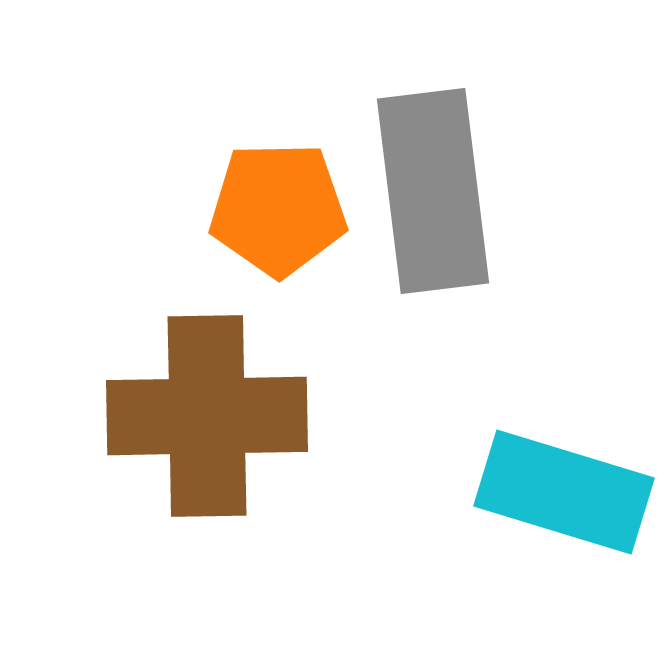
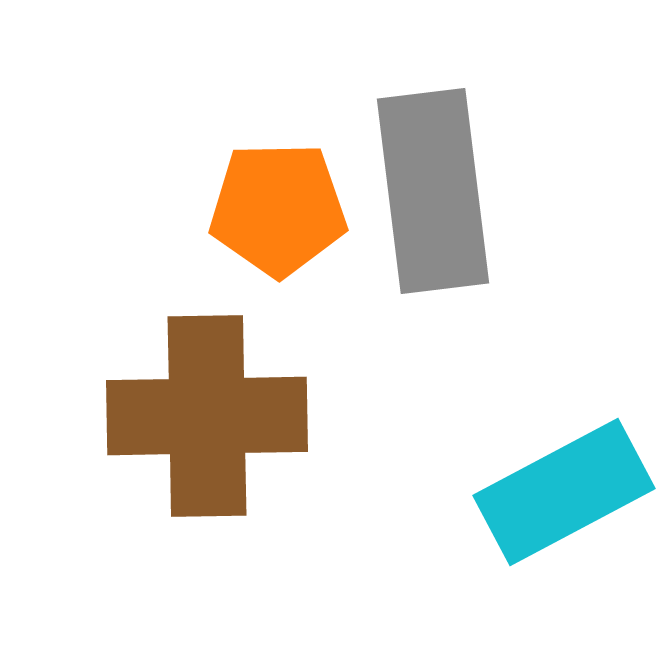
cyan rectangle: rotated 45 degrees counterclockwise
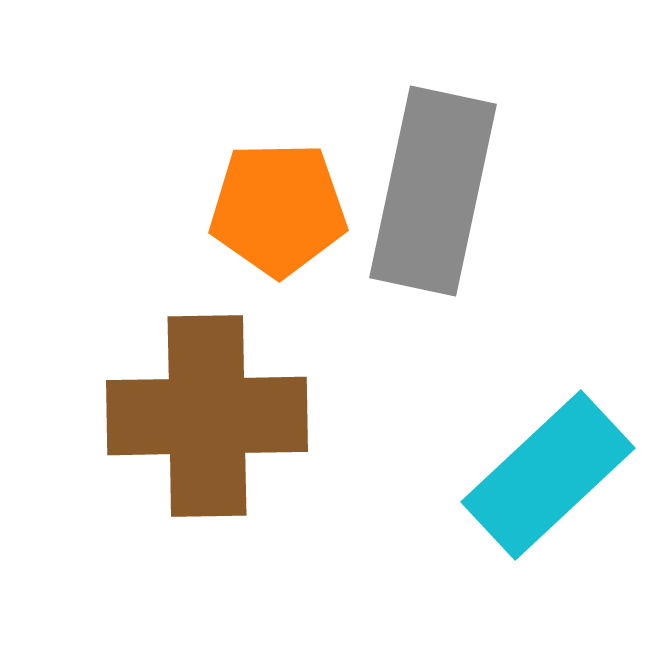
gray rectangle: rotated 19 degrees clockwise
cyan rectangle: moved 16 px left, 17 px up; rotated 15 degrees counterclockwise
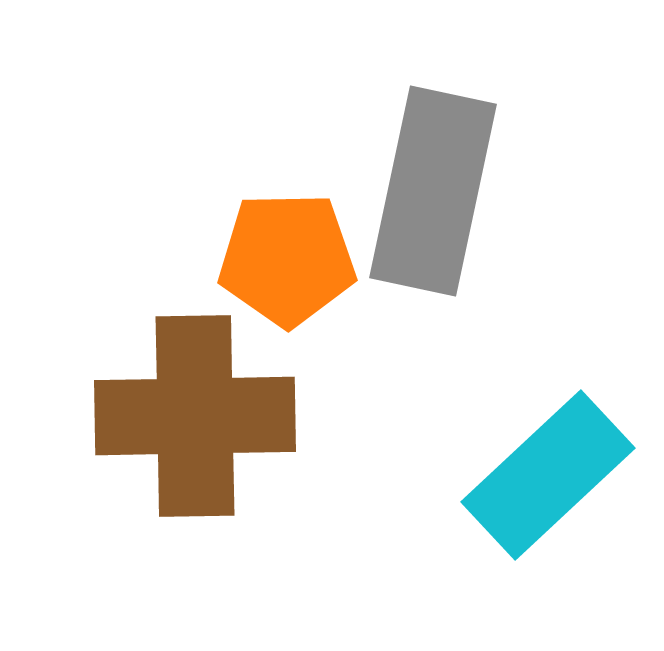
orange pentagon: moved 9 px right, 50 px down
brown cross: moved 12 px left
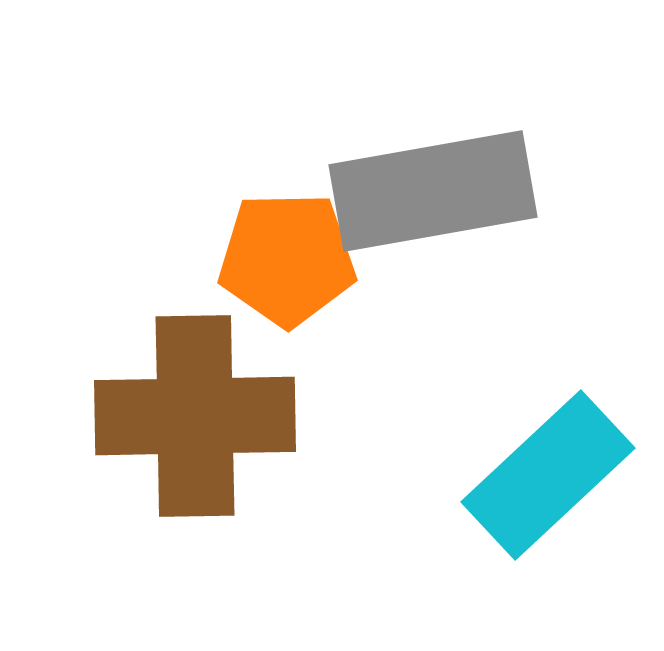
gray rectangle: rotated 68 degrees clockwise
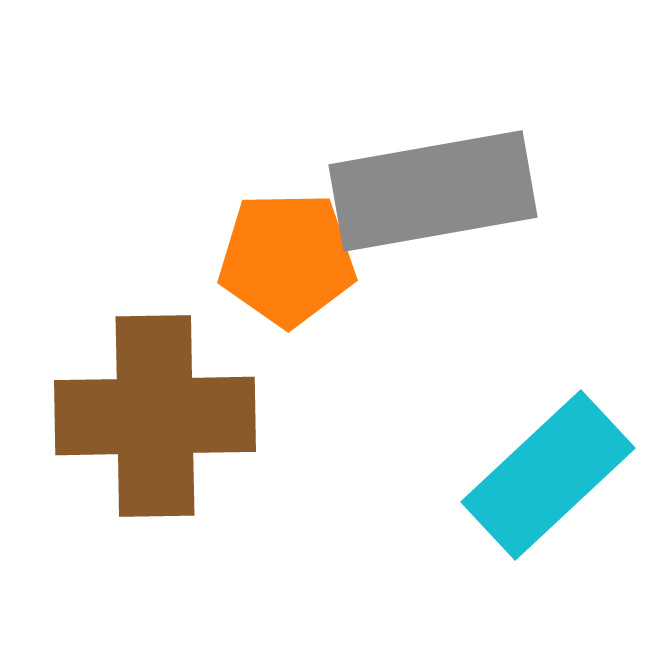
brown cross: moved 40 px left
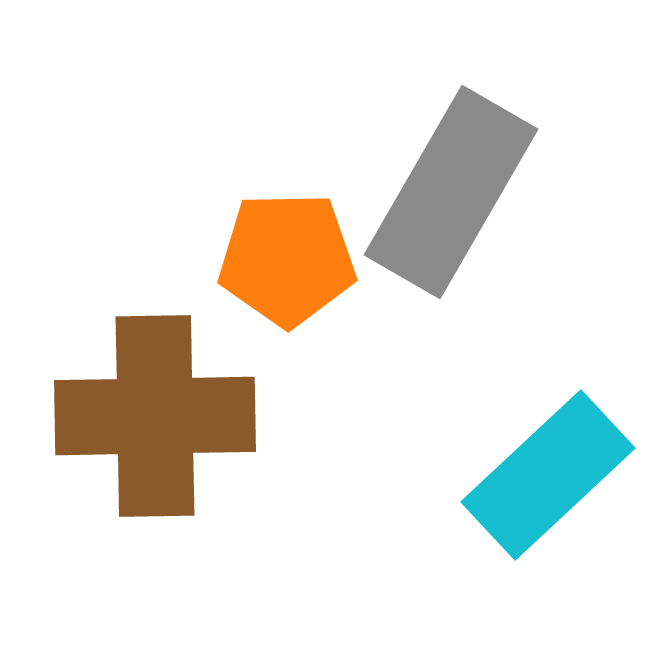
gray rectangle: moved 18 px right, 1 px down; rotated 50 degrees counterclockwise
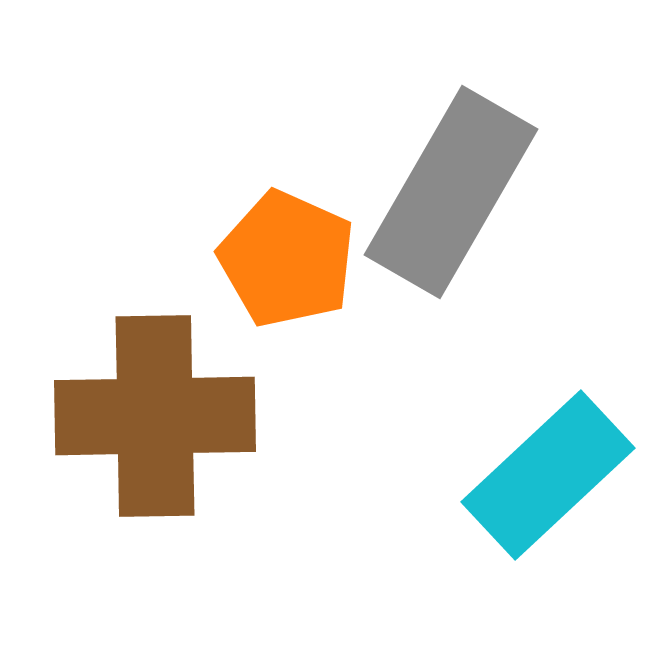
orange pentagon: rotated 25 degrees clockwise
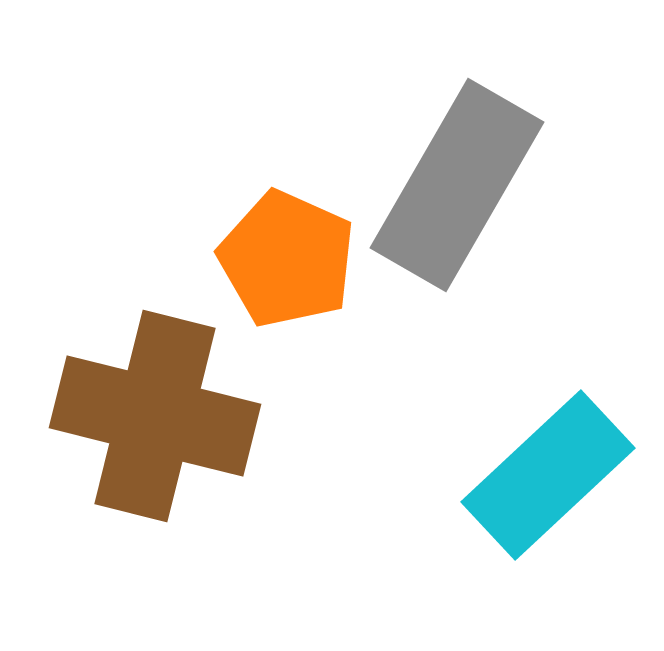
gray rectangle: moved 6 px right, 7 px up
brown cross: rotated 15 degrees clockwise
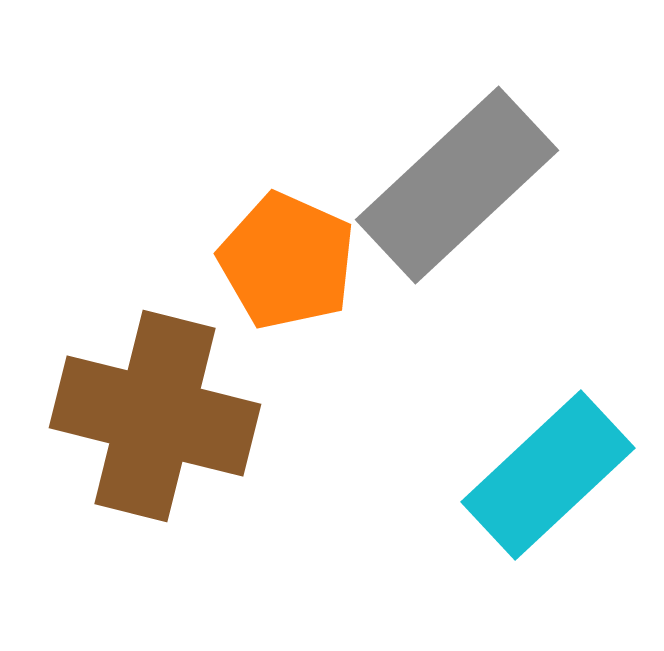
gray rectangle: rotated 17 degrees clockwise
orange pentagon: moved 2 px down
